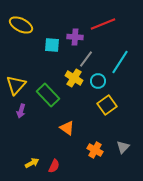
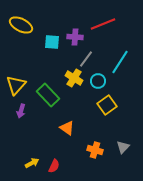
cyan square: moved 3 px up
orange cross: rotated 14 degrees counterclockwise
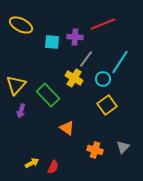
cyan circle: moved 5 px right, 2 px up
red semicircle: moved 1 px left, 1 px down
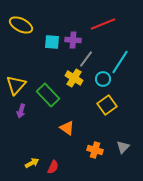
purple cross: moved 2 px left, 3 px down
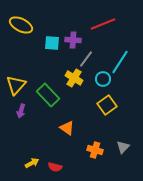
cyan square: moved 1 px down
red semicircle: moved 2 px right; rotated 80 degrees clockwise
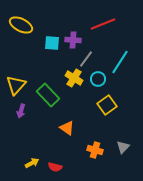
cyan circle: moved 5 px left
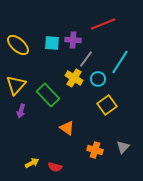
yellow ellipse: moved 3 px left, 20 px down; rotated 15 degrees clockwise
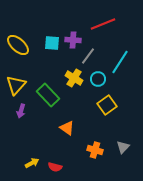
gray line: moved 2 px right, 3 px up
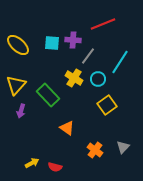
orange cross: rotated 21 degrees clockwise
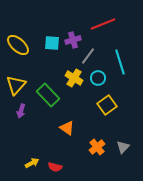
purple cross: rotated 21 degrees counterclockwise
cyan line: rotated 50 degrees counterclockwise
cyan circle: moved 1 px up
orange cross: moved 2 px right, 3 px up; rotated 14 degrees clockwise
